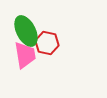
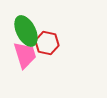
pink trapezoid: rotated 8 degrees counterclockwise
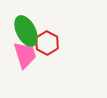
red hexagon: rotated 15 degrees clockwise
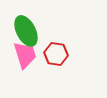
red hexagon: moved 9 px right, 11 px down; rotated 20 degrees counterclockwise
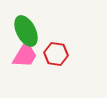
pink trapezoid: rotated 48 degrees clockwise
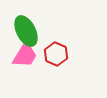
red hexagon: rotated 15 degrees clockwise
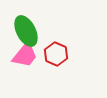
pink trapezoid: rotated 8 degrees clockwise
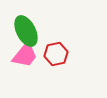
red hexagon: rotated 25 degrees clockwise
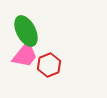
red hexagon: moved 7 px left, 11 px down; rotated 10 degrees counterclockwise
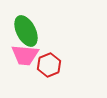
pink trapezoid: rotated 56 degrees clockwise
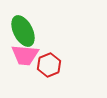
green ellipse: moved 3 px left
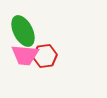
red hexagon: moved 4 px left, 9 px up; rotated 15 degrees clockwise
